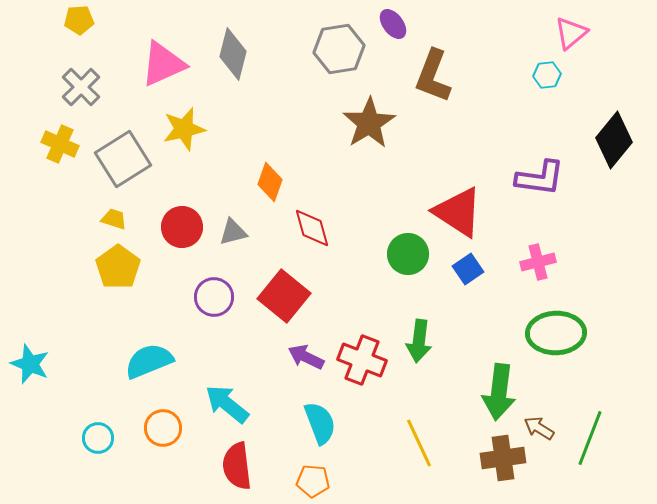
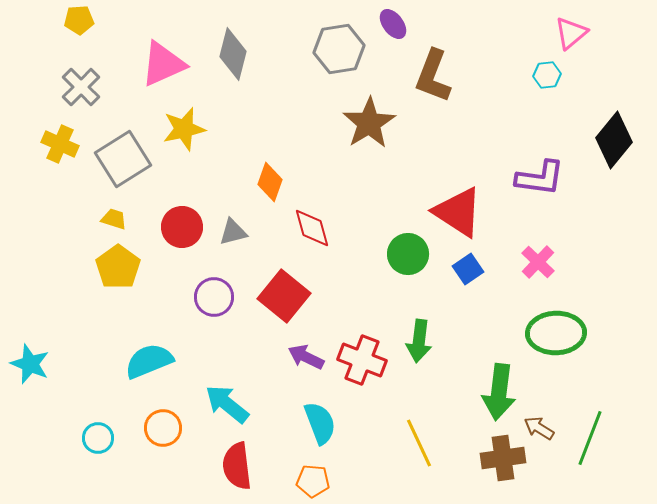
pink cross at (538, 262): rotated 32 degrees counterclockwise
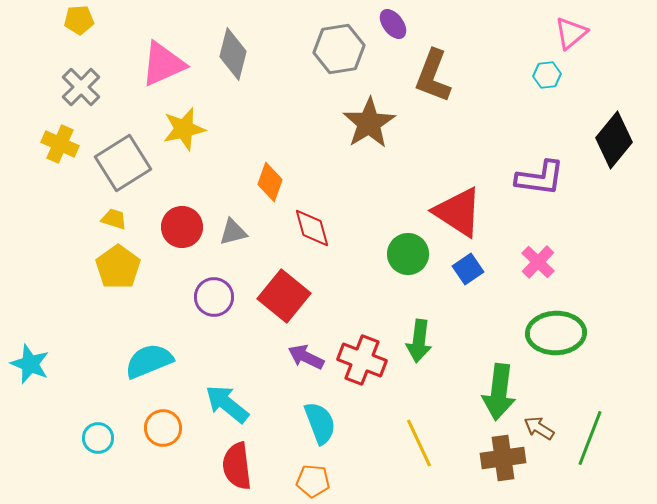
gray square at (123, 159): moved 4 px down
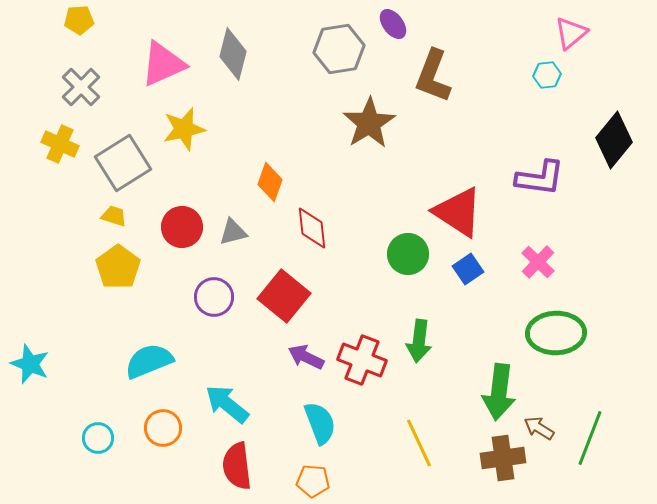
yellow trapezoid at (114, 219): moved 3 px up
red diamond at (312, 228): rotated 9 degrees clockwise
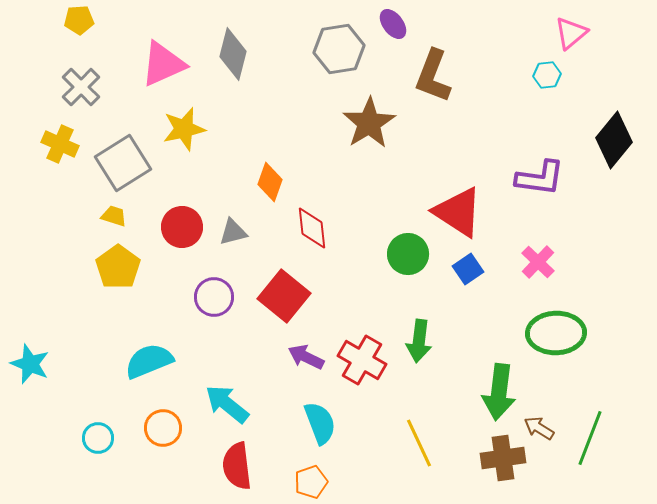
red cross at (362, 360): rotated 9 degrees clockwise
orange pentagon at (313, 481): moved 2 px left, 1 px down; rotated 24 degrees counterclockwise
